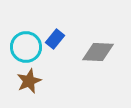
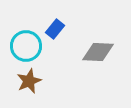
blue rectangle: moved 10 px up
cyan circle: moved 1 px up
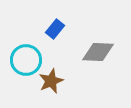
cyan circle: moved 14 px down
brown star: moved 22 px right
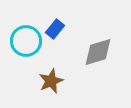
gray diamond: rotated 20 degrees counterclockwise
cyan circle: moved 19 px up
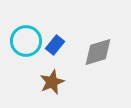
blue rectangle: moved 16 px down
brown star: moved 1 px right, 1 px down
